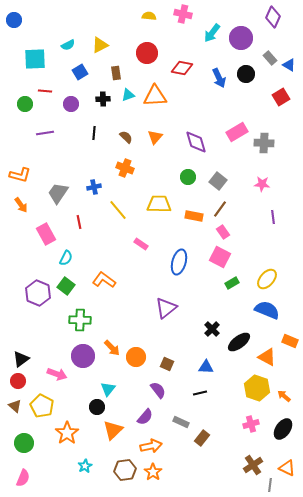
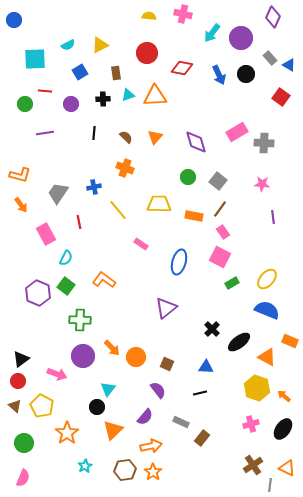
blue arrow at (219, 78): moved 3 px up
red square at (281, 97): rotated 24 degrees counterclockwise
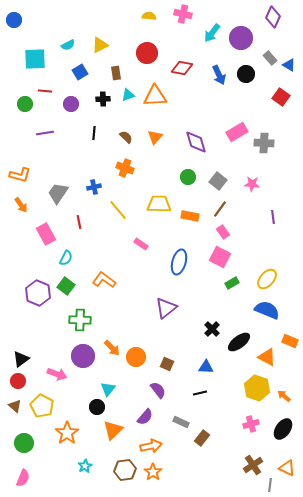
pink star at (262, 184): moved 10 px left
orange rectangle at (194, 216): moved 4 px left
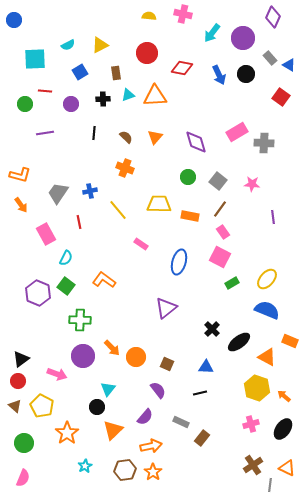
purple circle at (241, 38): moved 2 px right
blue cross at (94, 187): moved 4 px left, 4 px down
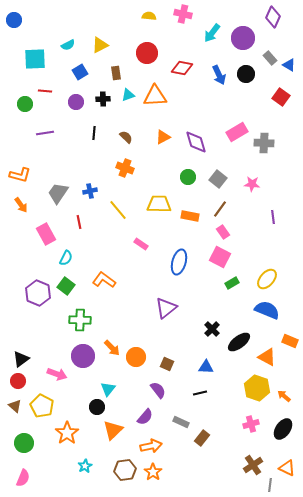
purple circle at (71, 104): moved 5 px right, 2 px up
orange triangle at (155, 137): moved 8 px right; rotated 21 degrees clockwise
gray square at (218, 181): moved 2 px up
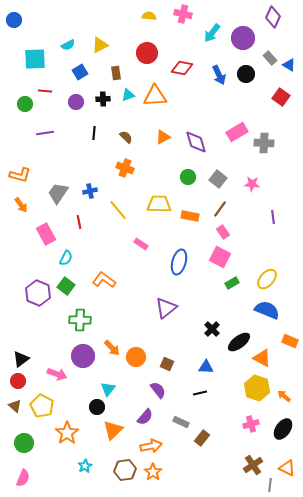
orange triangle at (267, 357): moved 5 px left, 1 px down
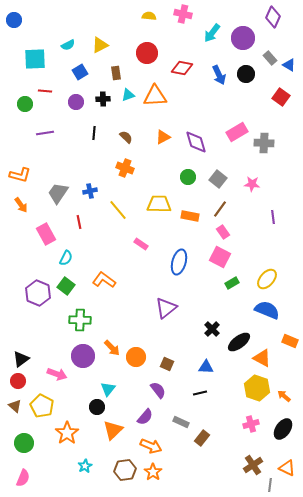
orange arrow at (151, 446): rotated 35 degrees clockwise
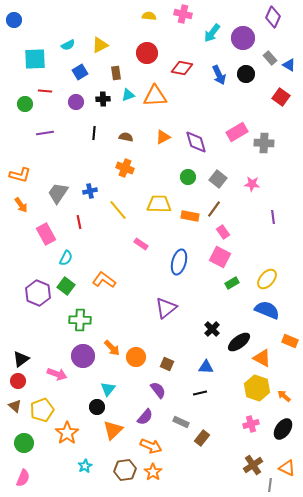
brown semicircle at (126, 137): rotated 32 degrees counterclockwise
brown line at (220, 209): moved 6 px left
yellow pentagon at (42, 406): moved 4 px down; rotated 25 degrees clockwise
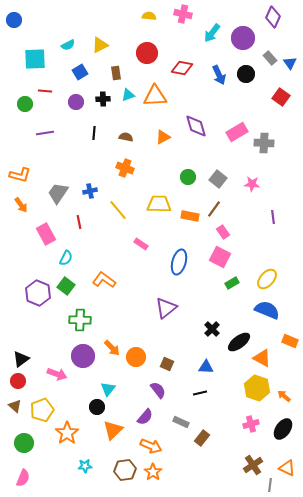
blue triangle at (289, 65): moved 1 px right, 2 px up; rotated 24 degrees clockwise
purple diamond at (196, 142): moved 16 px up
cyan star at (85, 466): rotated 24 degrees clockwise
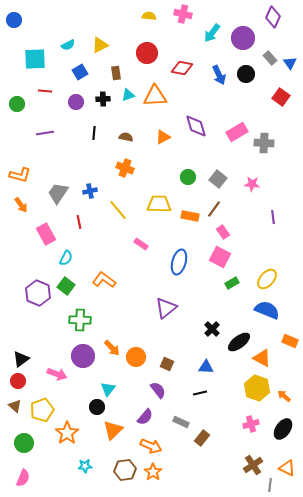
green circle at (25, 104): moved 8 px left
